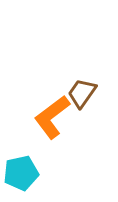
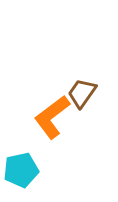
cyan pentagon: moved 3 px up
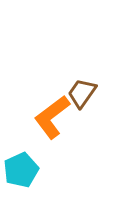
cyan pentagon: rotated 12 degrees counterclockwise
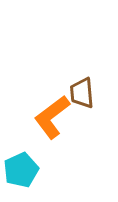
brown trapezoid: rotated 40 degrees counterclockwise
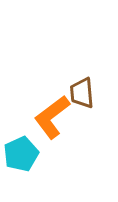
cyan pentagon: moved 16 px up
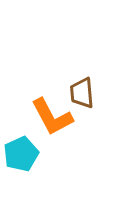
orange L-shape: rotated 81 degrees counterclockwise
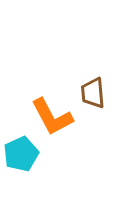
brown trapezoid: moved 11 px right
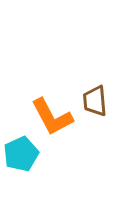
brown trapezoid: moved 2 px right, 8 px down
